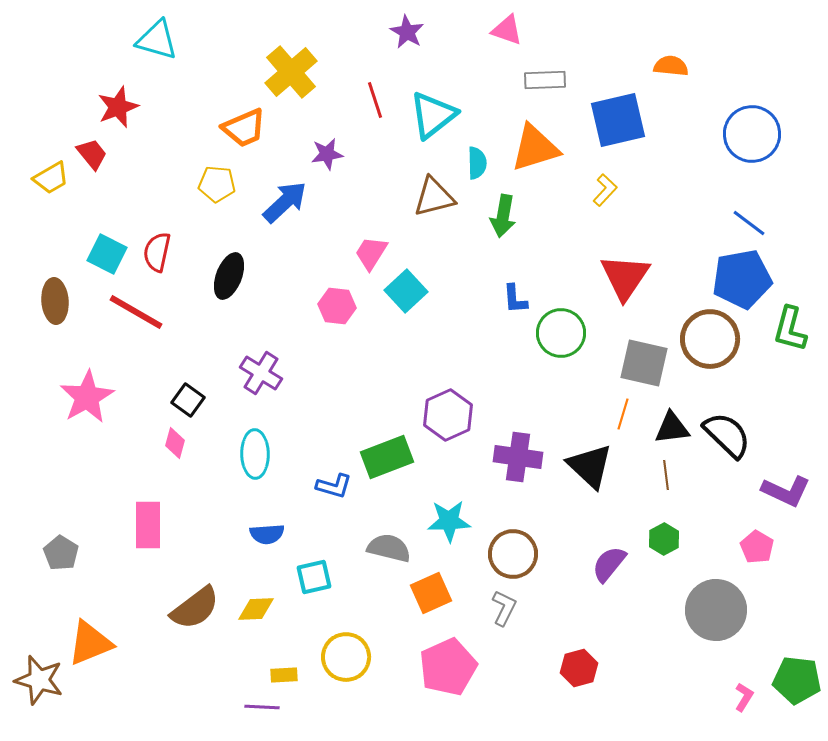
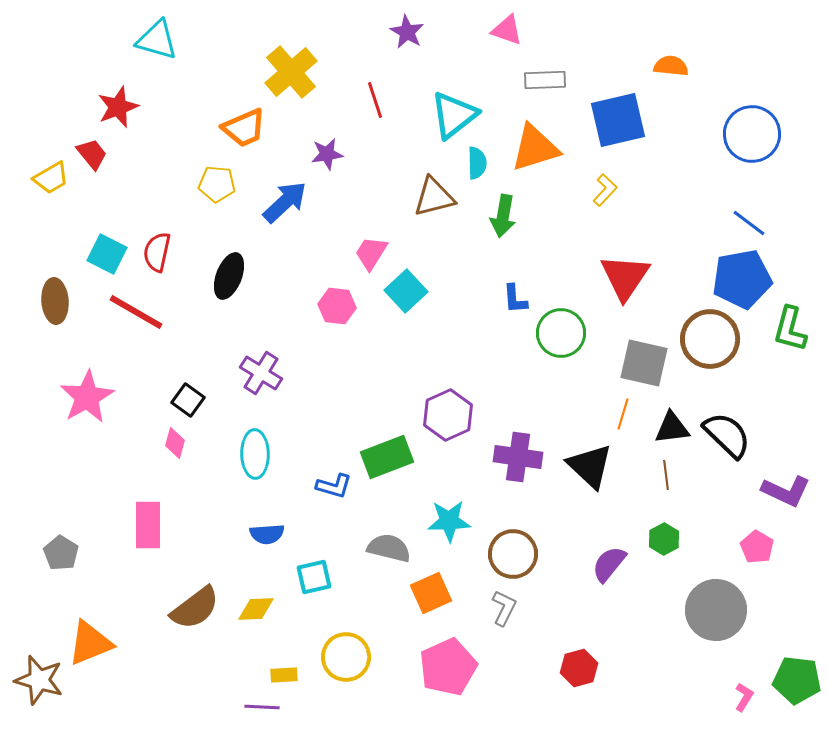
cyan triangle at (433, 115): moved 21 px right
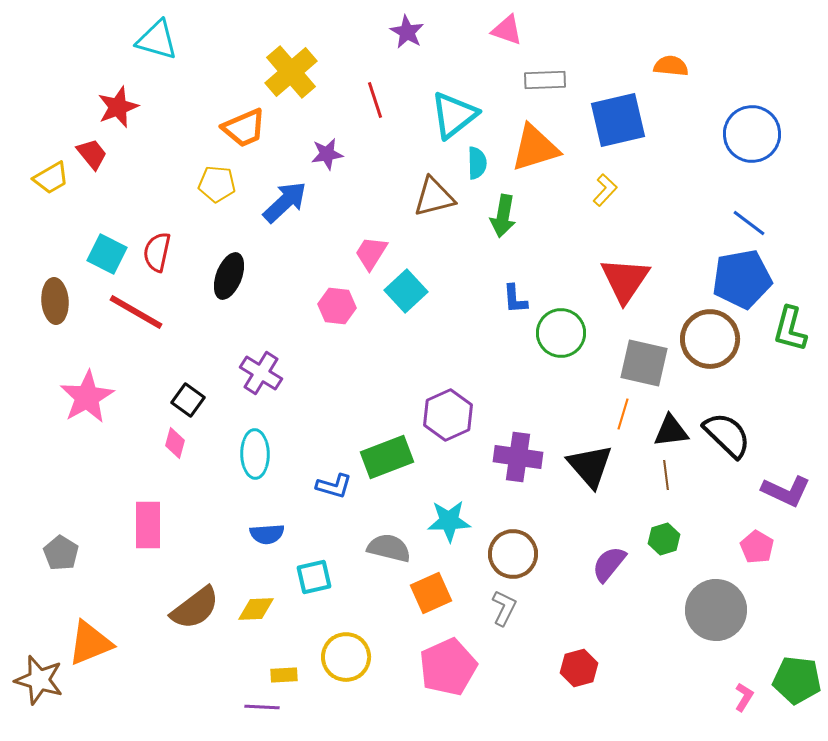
red triangle at (625, 277): moved 3 px down
black triangle at (672, 428): moved 1 px left, 3 px down
black triangle at (590, 466): rotated 6 degrees clockwise
green hexagon at (664, 539): rotated 12 degrees clockwise
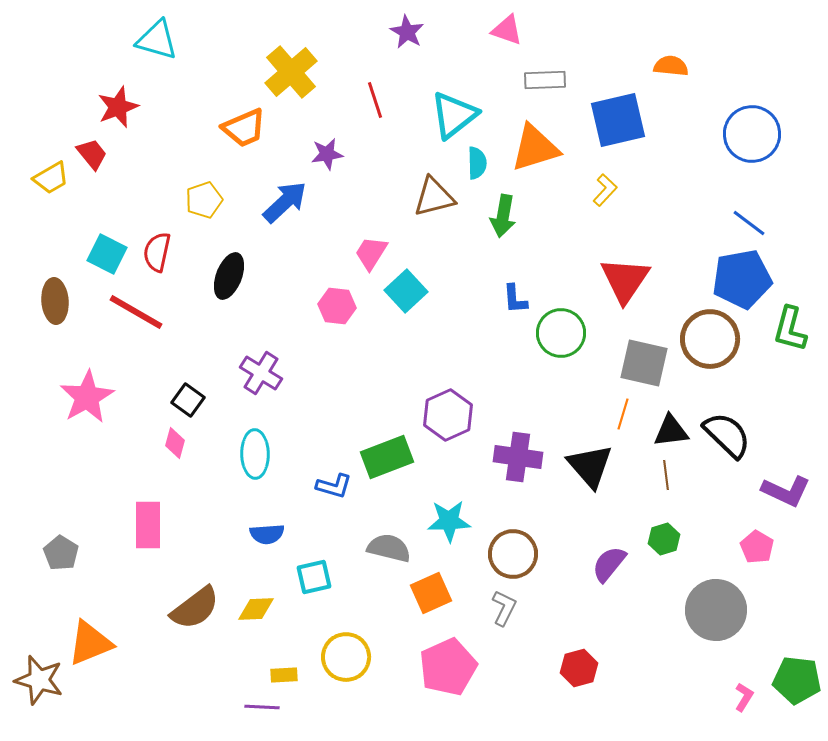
yellow pentagon at (217, 184): moved 13 px left, 16 px down; rotated 24 degrees counterclockwise
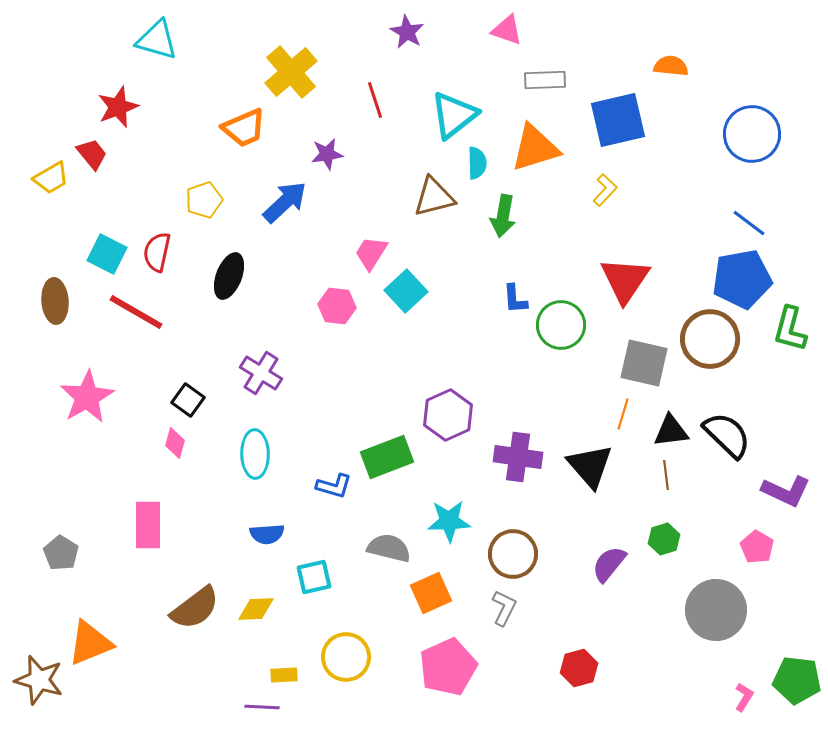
green circle at (561, 333): moved 8 px up
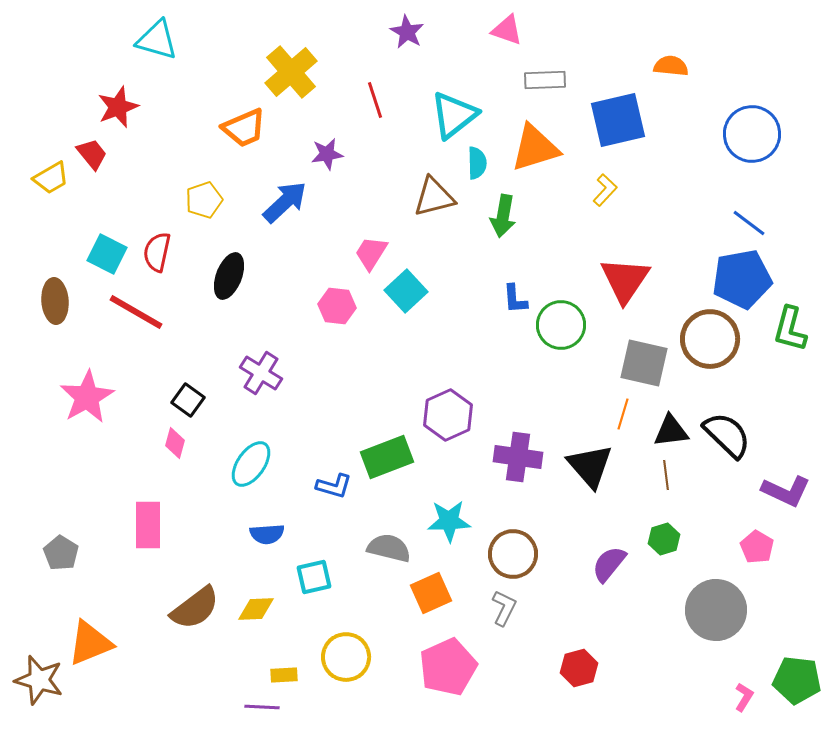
cyan ellipse at (255, 454): moved 4 px left, 10 px down; rotated 36 degrees clockwise
